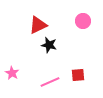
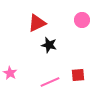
pink circle: moved 1 px left, 1 px up
red triangle: moved 1 px left, 2 px up
pink star: moved 2 px left
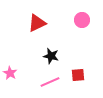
black star: moved 2 px right, 11 px down
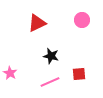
red square: moved 1 px right, 1 px up
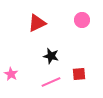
pink star: moved 1 px right, 1 px down
pink line: moved 1 px right
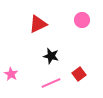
red triangle: moved 1 px right, 1 px down
red square: rotated 32 degrees counterclockwise
pink line: moved 1 px down
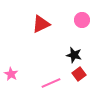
red triangle: moved 3 px right
black star: moved 23 px right, 1 px up
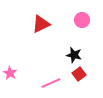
pink star: moved 1 px left, 1 px up
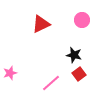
pink star: rotated 24 degrees clockwise
pink line: rotated 18 degrees counterclockwise
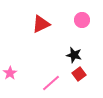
pink star: rotated 16 degrees counterclockwise
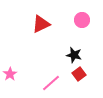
pink star: moved 1 px down
